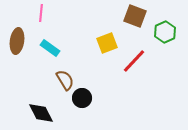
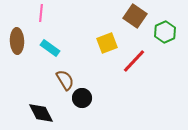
brown square: rotated 15 degrees clockwise
brown ellipse: rotated 10 degrees counterclockwise
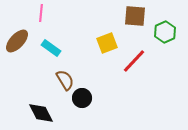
brown square: rotated 30 degrees counterclockwise
brown ellipse: rotated 45 degrees clockwise
cyan rectangle: moved 1 px right
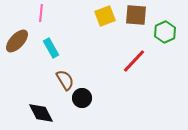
brown square: moved 1 px right, 1 px up
yellow square: moved 2 px left, 27 px up
cyan rectangle: rotated 24 degrees clockwise
